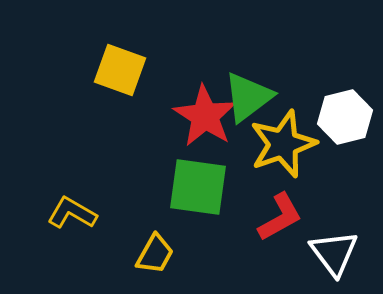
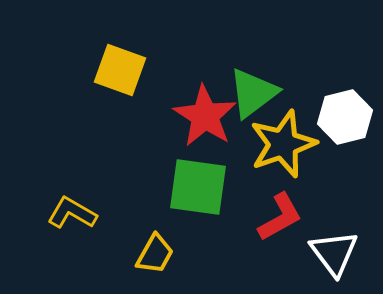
green triangle: moved 5 px right, 4 px up
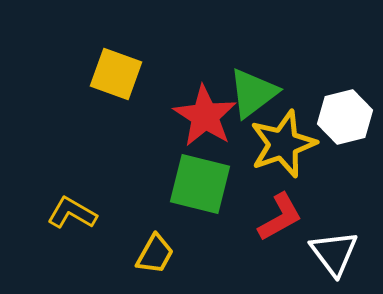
yellow square: moved 4 px left, 4 px down
green square: moved 2 px right, 3 px up; rotated 6 degrees clockwise
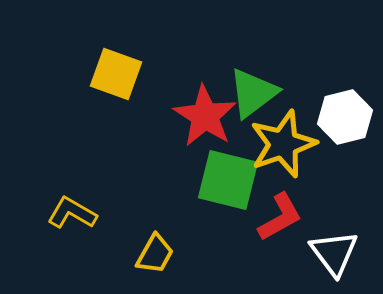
green square: moved 28 px right, 4 px up
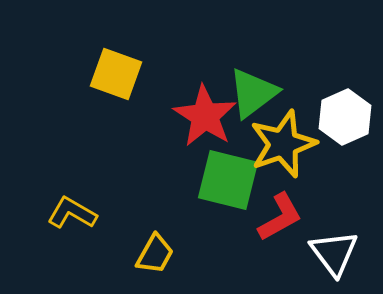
white hexagon: rotated 10 degrees counterclockwise
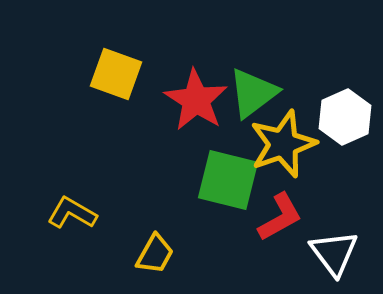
red star: moved 9 px left, 16 px up
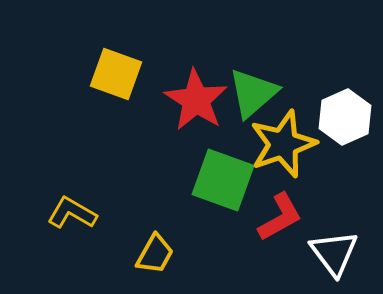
green triangle: rotated 4 degrees counterclockwise
green square: moved 5 px left; rotated 6 degrees clockwise
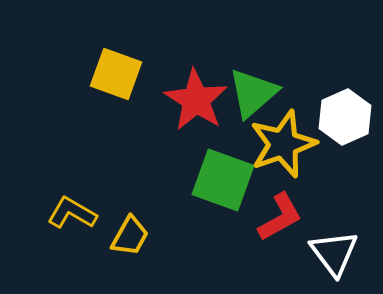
yellow trapezoid: moved 25 px left, 18 px up
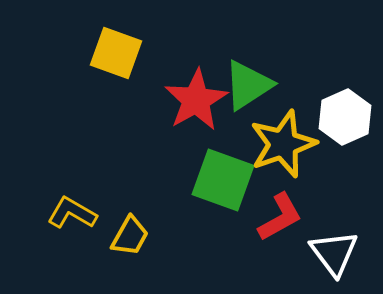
yellow square: moved 21 px up
green triangle: moved 5 px left, 8 px up; rotated 8 degrees clockwise
red star: rotated 10 degrees clockwise
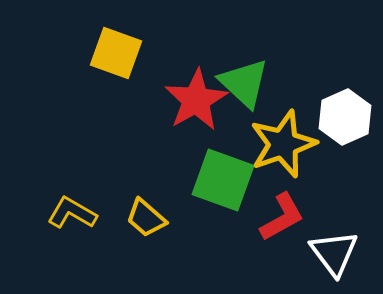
green triangle: moved 4 px left, 2 px up; rotated 44 degrees counterclockwise
red L-shape: moved 2 px right
yellow trapezoid: moved 16 px right, 18 px up; rotated 102 degrees clockwise
